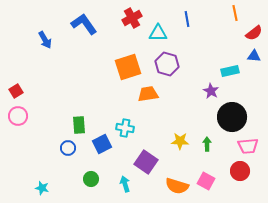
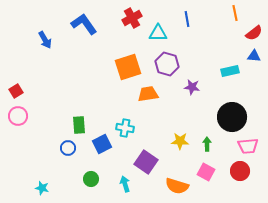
purple star: moved 19 px left, 4 px up; rotated 21 degrees counterclockwise
pink square: moved 9 px up
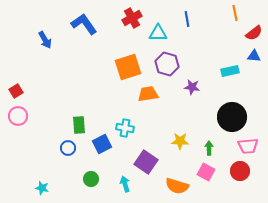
green arrow: moved 2 px right, 4 px down
